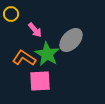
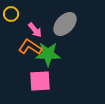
gray ellipse: moved 6 px left, 16 px up
green star: moved 1 px right; rotated 30 degrees counterclockwise
orange L-shape: moved 6 px right, 11 px up
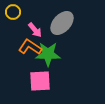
yellow circle: moved 2 px right, 2 px up
gray ellipse: moved 3 px left, 1 px up
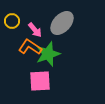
yellow circle: moved 1 px left, 9 px down
green star: rotated 20 degrees counterclockwise
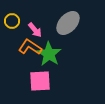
gray ellipse: moved 6 px right
green star: moved 1 px right; rotated 20 degrees counterclockwise
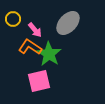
yellow circle: moved 1 px right, 2 px up
pink square: moved 1 px left; rotated 10 degrees counterclockwise
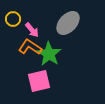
pink arrow: moved 3 px left
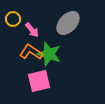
orange L-shape: moved 1 px right, 5 px down
green star: rotated 15 degrees counterclockwise
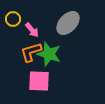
orange L-shape: rotated 50 degrees counterclockwise
pink square: rotated 15 degrees clockwise
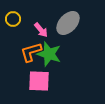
pink arrow: moved 9 px right
